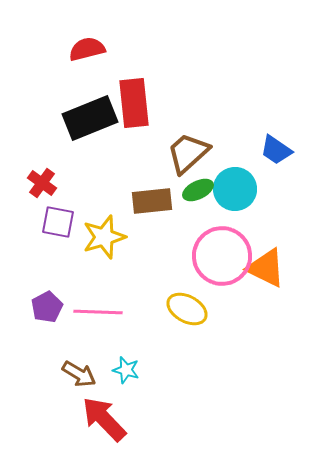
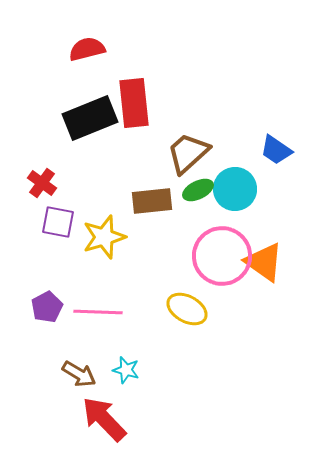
orange triangle: moved 2 px left, 6 px up; rotated 9 degrees clockwise
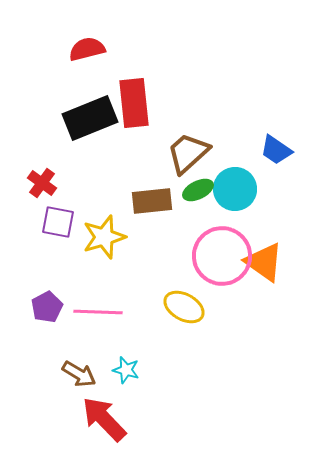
yellow ellipse: moved 3 px left, 2 px up
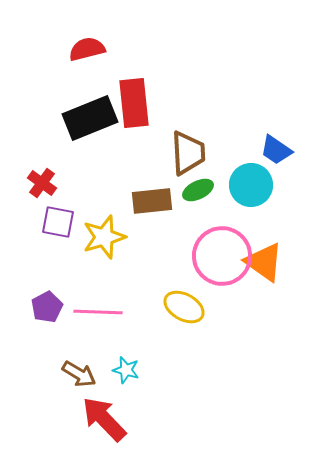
brown trapezoid: rotated 129 degrees clockwise
cyan circle: moved 16 px right, 4 px up
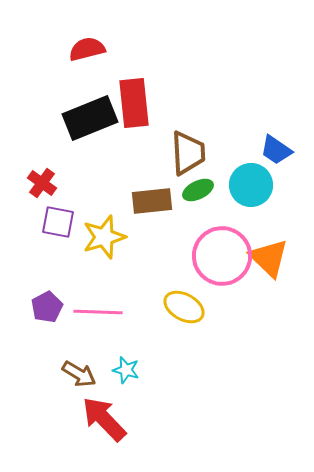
orange triangle: moved 5 px right, 4 px up; rotated 9 degrees clockwise
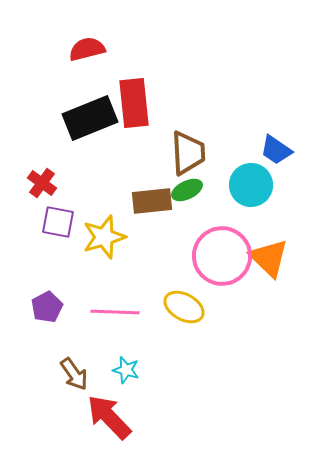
green ellipse: moved 11 px left
pink line: moved 17 px right
brown arrow: moved 5 px left; rotated 24 degrees clockwise
red arrow: moved 5 px right, 2 px up
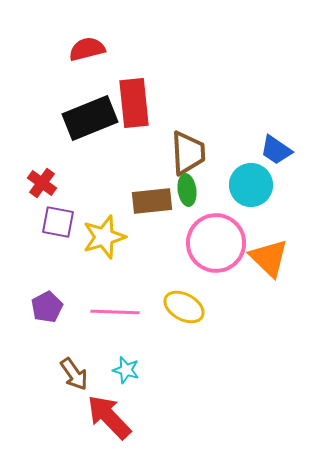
green ellipse: rotated 72 degrees counterclockwise
pink circle: moved 6 px left, 13 px up
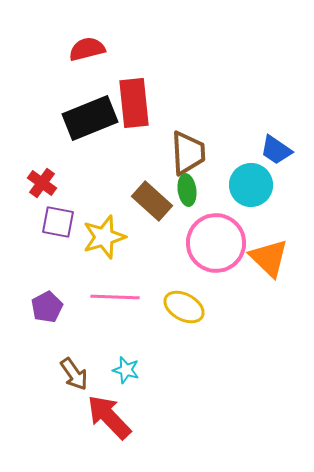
brown rectangle: rotated 48 degrees clockwise
pink line: moved 15 px up
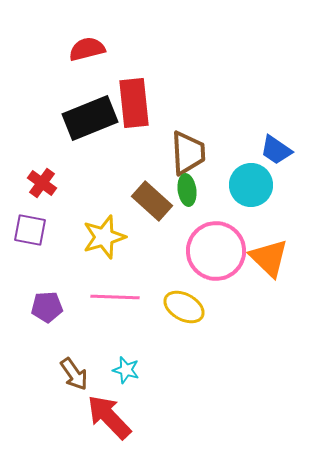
purple square: moved 28 px left, 8 px down
pink circle: moved 8 px down
purple pentagon: rotated 24 degrees clockwise
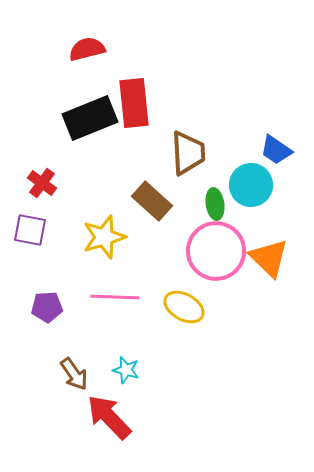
green ellipse: moved 28 px right, 14 px down
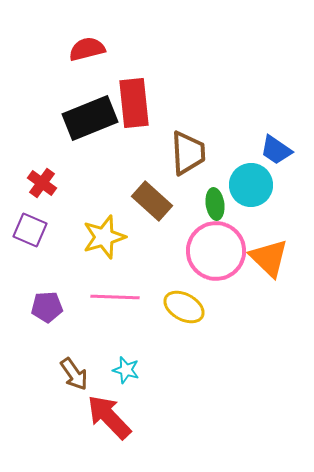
purple square: rotated 12 degrees clockwise
